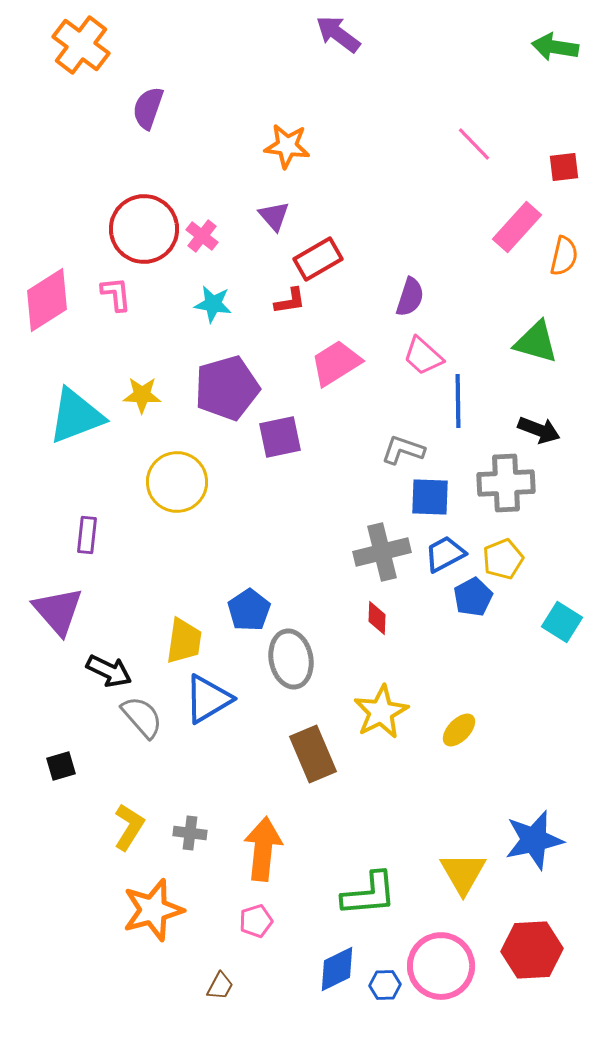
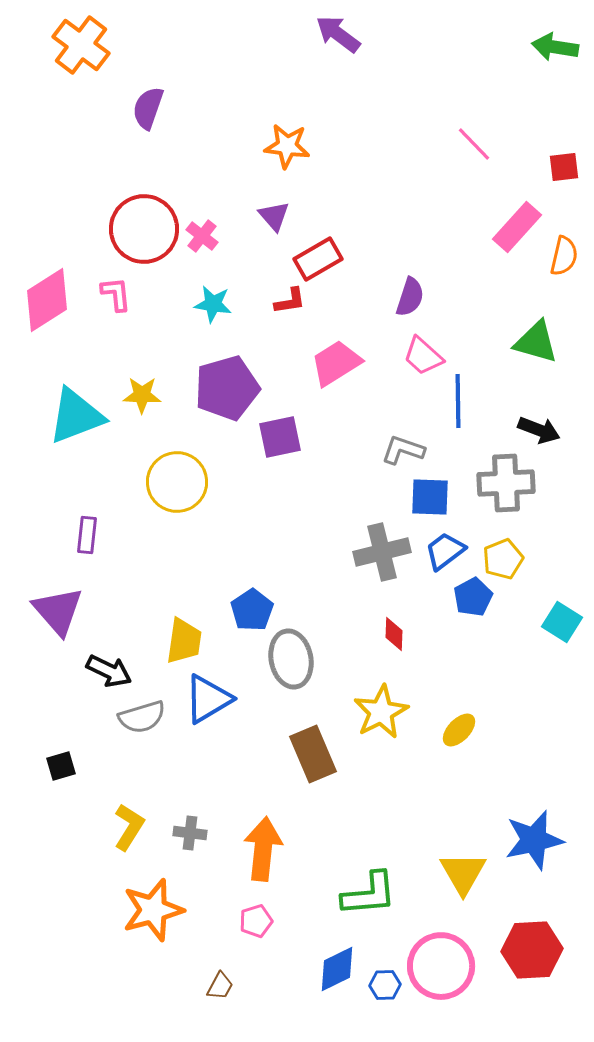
blue trapezoid at (445, 554): moved 3 px up; rotated 9 degrees counterclockwise
blue pentagon at (249, 610): moved 3 px right
red diamond at (377, 618): moved 17 px right, 16 px down
gray semicircle at (142, 717): rotated 114 degrees clockwise
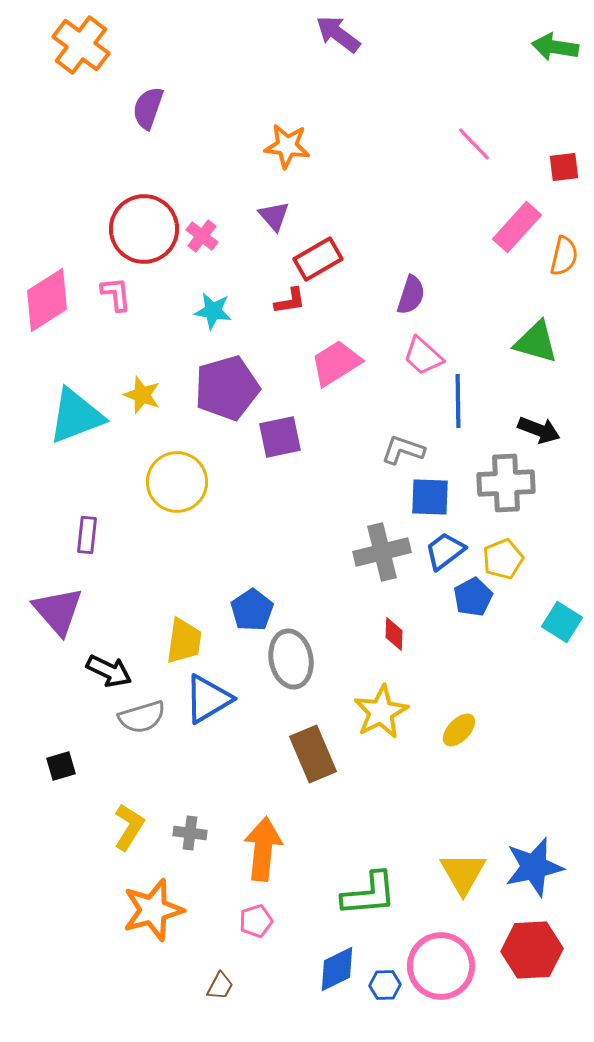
purple semicircle at (410, 297): moved 1 px right, 2 px up
cyan star at (213, 304): moved 7 px down
yellow star at (142, 395): rotated 18 degrees clockwise
blue star at (534, 840): moved 27 px down
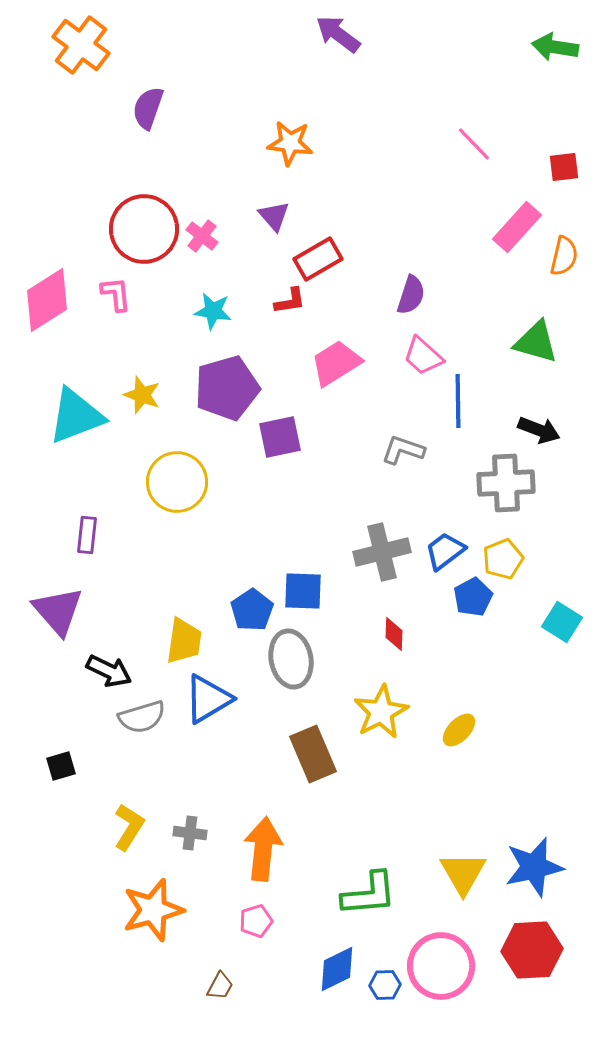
orange star at (287, 146): moved 3 px right, 3 px up
blue square at (430, 497): moved 127 px left, 94 px down
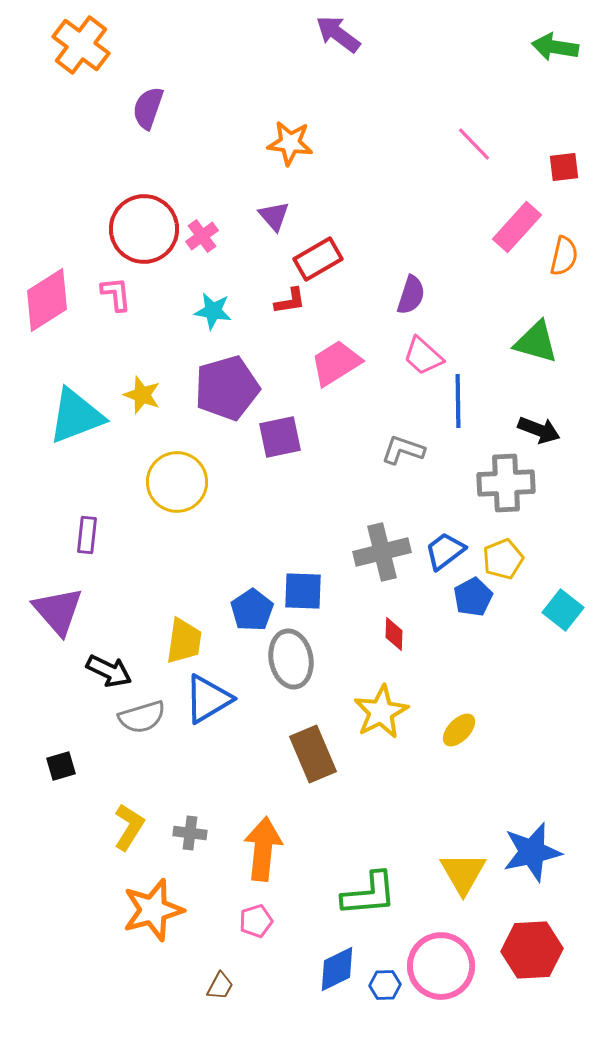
pink cross at (202, 236): rotated 16 degrees clockwise
cyan square at (562, 622): moved 1 px right, 12 px up; rotated 6 degrees clockwise
blue star at (534, 867): moved 2 px left, 15 px up
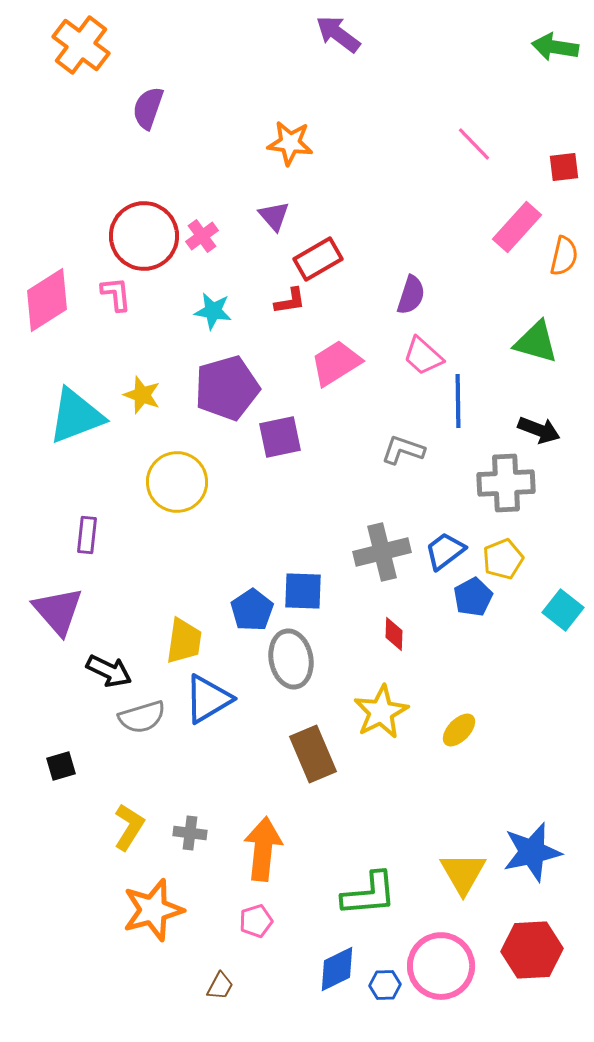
red circle at (144, 229): moved 7 px down
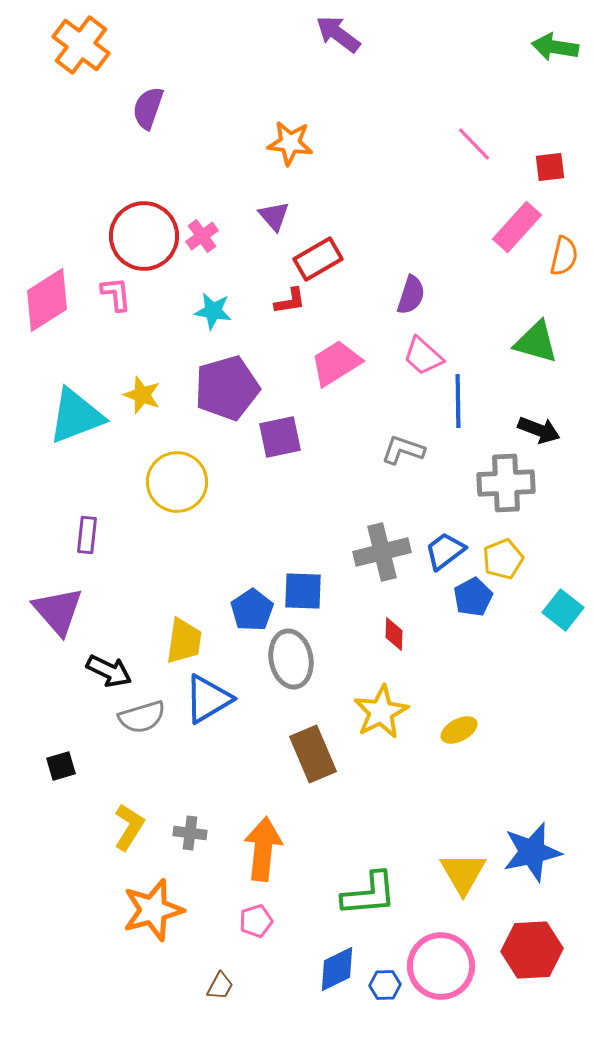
red square at (564, 167): moved 14 px left
yellow ellipse at (459, 730): rotated 18 degrees clockwise
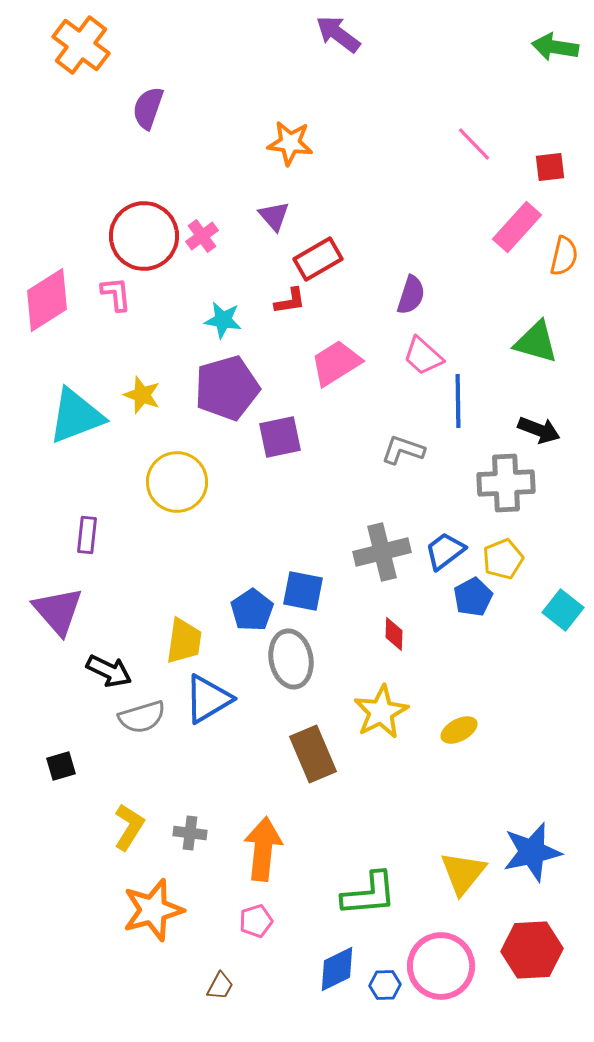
cyan star at (213, 311): moved 10 px right, 9 px down
blue square at (303, 591): rotated 9 degrees clockwise
yellow triangle at (463, 873): rotated 9 degrees clockwise
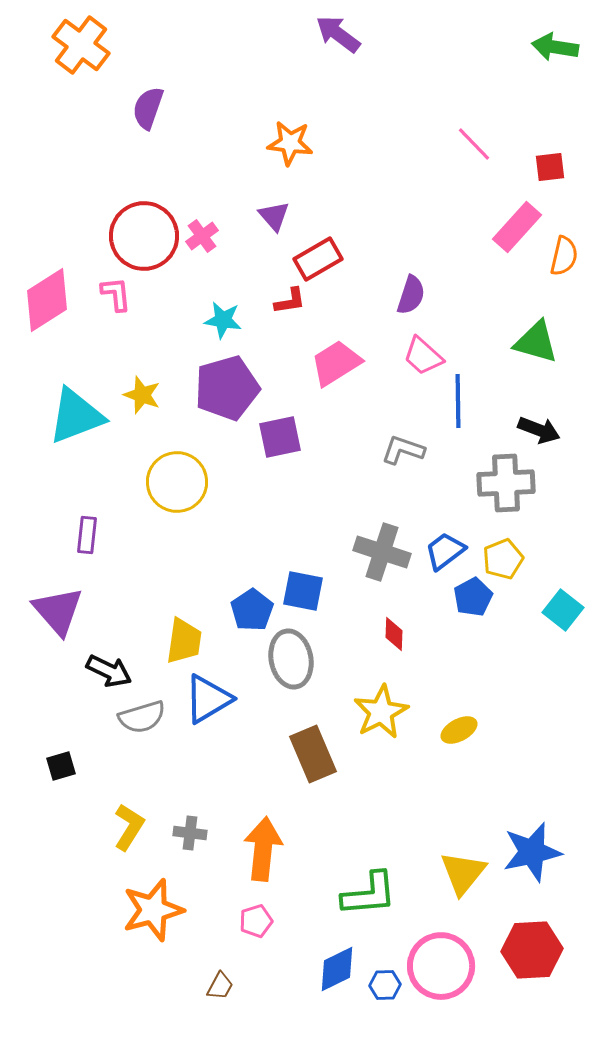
gray cross at (382, 552): rotated 32 degrees clockwise
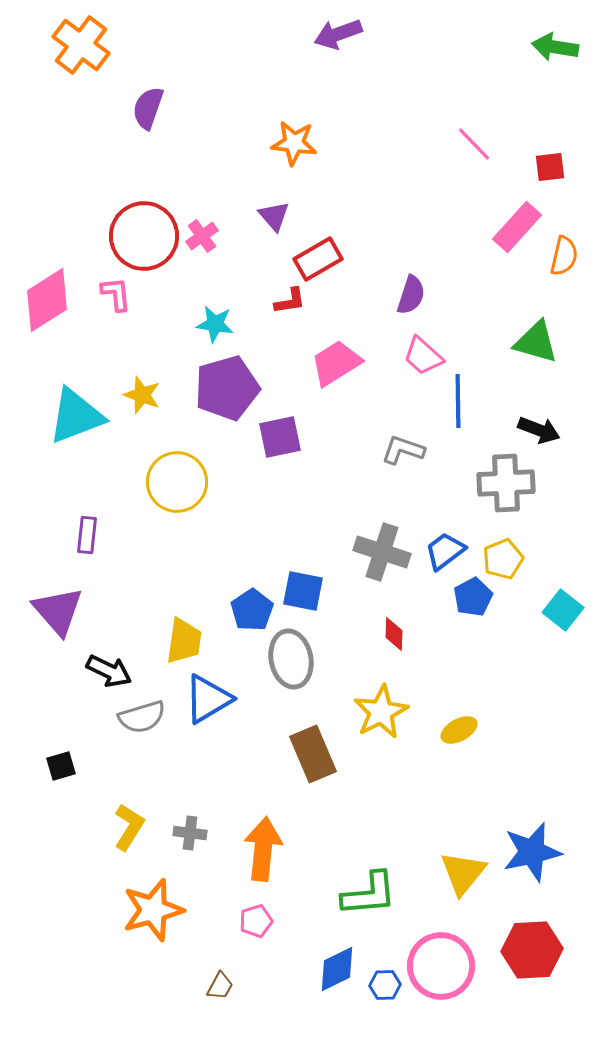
purple arrow at (338, 34): rotated 57 degrees counterclockwise
orange star at (290, 143): moved 4 px right
cyan star at (223, 320): moved 8 px left, 4 px down
